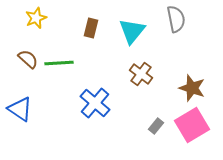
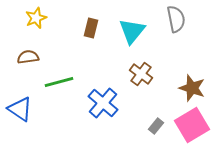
brown semicircle: moved 2 px up; rotated 50 degrees counterclockwise
green line: moved 19 px down; rotated 12 degrees counterclockwise
blue cross: moved 8 px right
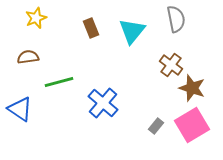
brown rectangle: rotated 36 degrees counterclockwise
brown cross: moved 30 px right, 9 px up
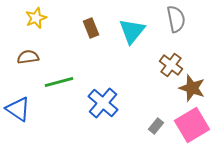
blue triangle: moved 2 px left
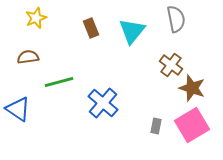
gray rectangle: rotated 28 degrees counterclockwise
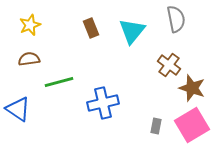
yellow star: moved 6 px left, 7 px down
brown semicircle: moved 1 px right, 2 px down
brown cross: moved 2 px left
blue cross: rotated 36 degrees clockwise
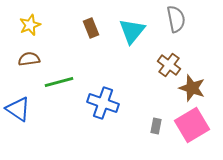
blue cross: rotated 32 degrees clockwise
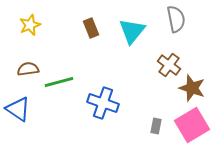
brown semicircle: moved 1 px left, 10 px down
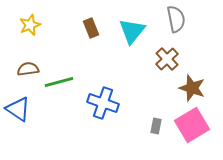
brown cross: moved 2 px left, 6 px up; rotated 10 degrees clockwise
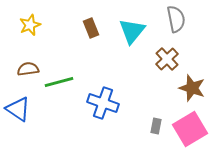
pink square: moved 2 px left, 4 px down
